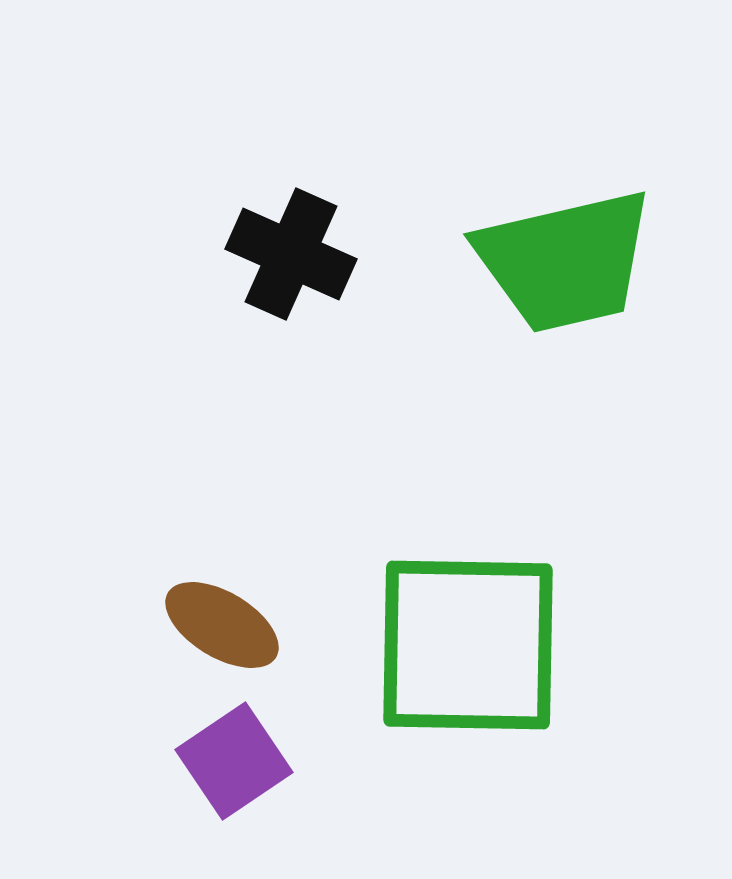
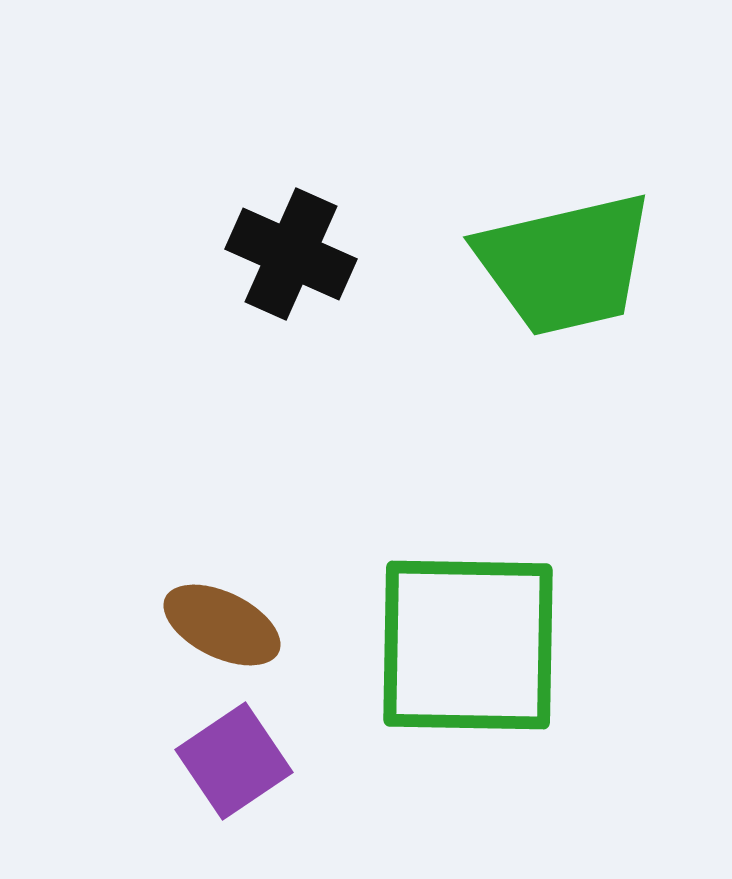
green trapezoid: moved 3 px down
brown ellipse: rotated 5 degrees counterclockwise
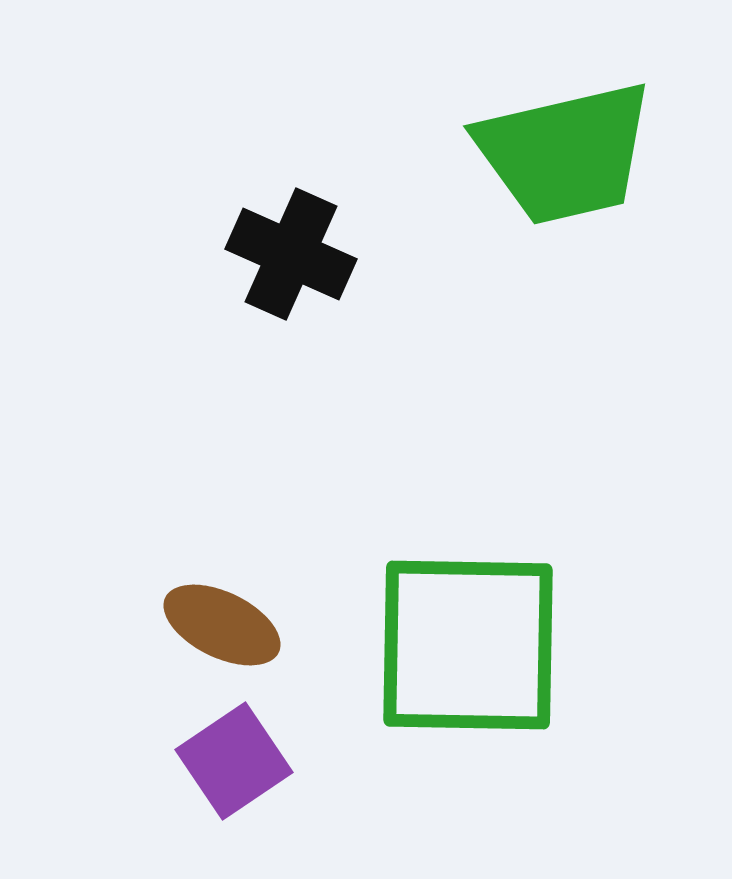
green trapezoid: moved 111 px up
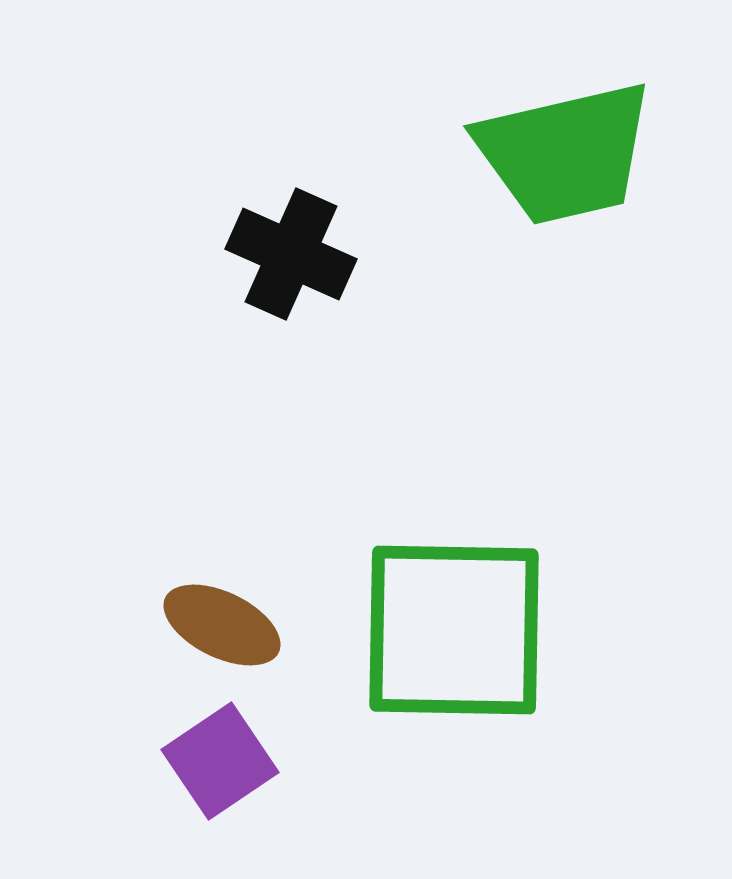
green square: moved 14 px left, 15 px up
purple square: moved 14 px left
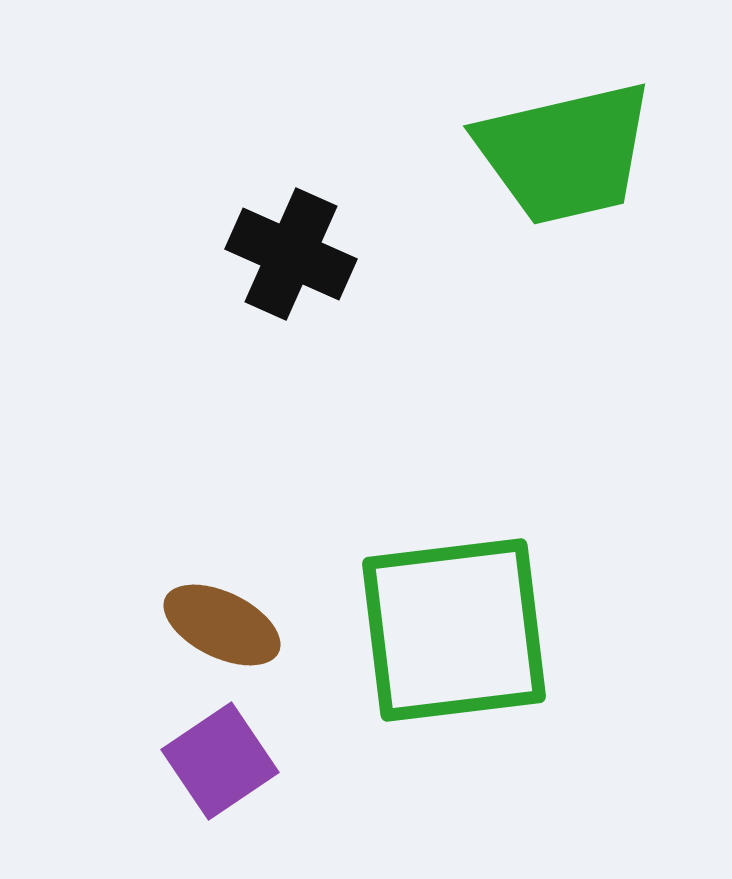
green square: rotated 8 degrees counterclockwise
